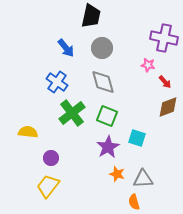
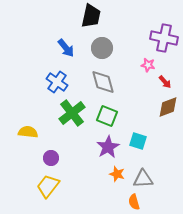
cyan square: moved 1 px right, 3 px down
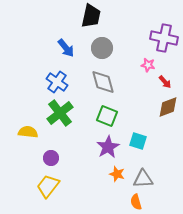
green cross: moved 12 px left
orange semicircle: moved 2 px right
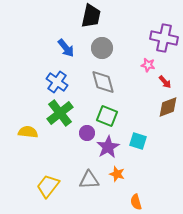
purple circle: moved 36 px right, 25 px up
gray triangle: moved 54 px left, 1 px down
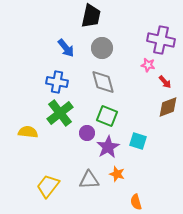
purple cross: moved 3 px left, 2 px down
blue cross: rotated 25 degrees counterclockwise
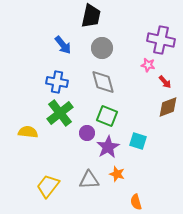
blue arrow: moved 3 px left, 3 px up
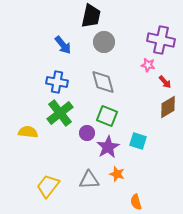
gray circle: moved 2 px right, 6 px up
brown diamond: rotated 10 degrees counterclockwise
